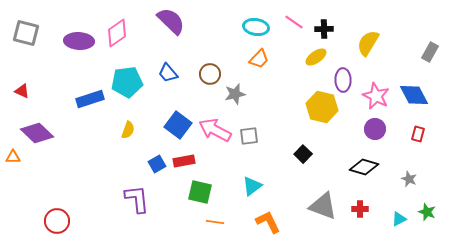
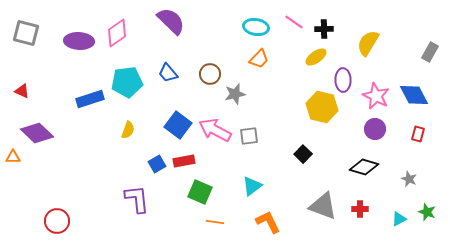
green square at (200, 192): rotated 10 degrees clockwise
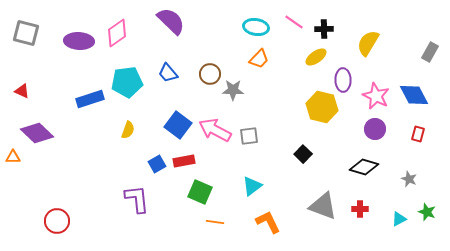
gray star at (235, 94): moved 2 px left, 4 px up; rotated 15 degrees clockwise
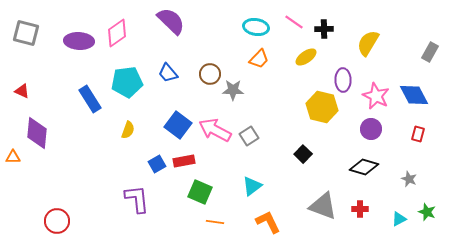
yellow ellipse at (316, 57): moved 10 px left
blue rectangle at (90, 99): rotated 76 degrees clockwise
purple circle at (375, 129): moved 4 px left
purple diamond at (37, 133): rotated 52 degrees clockwise
gray square at (249, 136): rotated 24 degrees counterclockwise
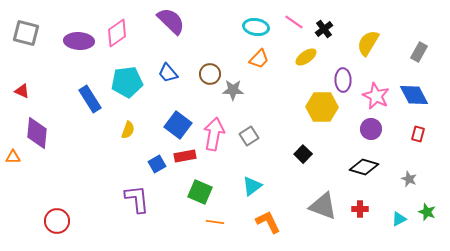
black cross at (324, 29): rotated 36 degrees counterclockwise
gray rectangle at (430, 52): moved 11 px left
yellow hexagon at (322, 107): rotated 12 degrees counterclockwise
pink arrow at (215, 130): moved 1 px left, 4 px down; rotated 72 degrees clockwise
red rectangle at (184, 161): moved 1 px right, 5 px up
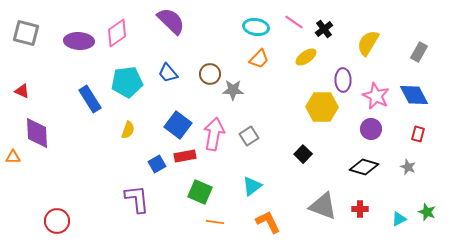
purple diamond at (37, 133): rotated 8 degrees counterclockwise
gray star at (409, 179): moved 1 px left, 12 px up
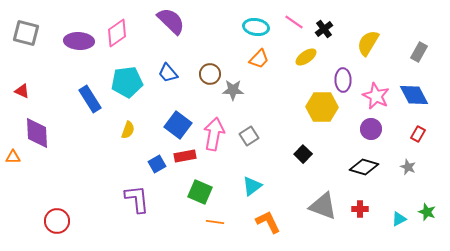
red rectangle at (418, 134): rotated 14 degrees clockwise
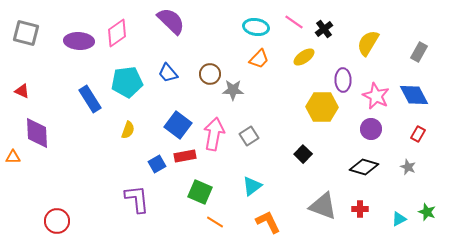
yellow ellipse at (306, 57): moved 2 px left
orange line at (215, 222): rotated 24 degrees clockwise
